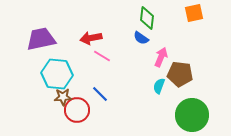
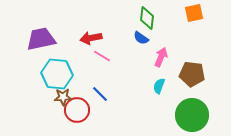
brown pentagon: moved 12 px right
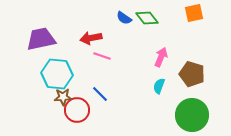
green diamond: rotated 45 degrees counterclockwise
blue semicircle: moved 17 px left, 20 px up
pink line: rotated 12 degrees counterclockwise
brown pentagon: rotated 10 degrees clockwise
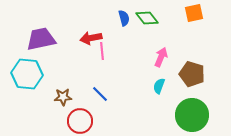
blue semicircle: rotated 140 degrees counterclockwise
pink line: moved 5 px up; rotated 66 degrees clockwise
cyan hexagon: moved 30 px left
red circle: moved 3 px right, 11 px down
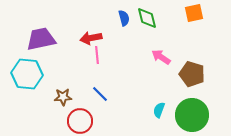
green diamond: rotated 25 degrees clockwise
pink line: moved 5 px left, 4 px down
pink arrow: rotated 78 degrees counterclockwise
cyan semicircle: moved 24 px down
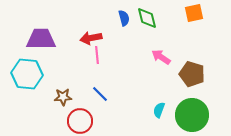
purple trapezoid: rotated 12 degrees clockwise
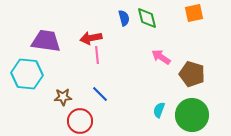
purple trapezoid: moved 5 px right, 2 px down; rotated 8 degrees clockwise
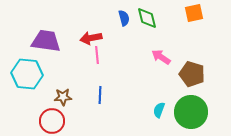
blue line: moved 1 px down; rotated 48 degrees clockwise
green circle: moved 1 px left, 3 px up
red circle: moved 28 px left
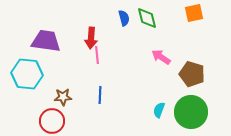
red arrow: rotated 75 degrees counterclockwise
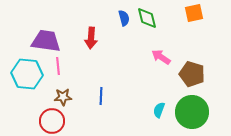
pink line: moved 39 px left, 11 px down
blue line: moved 1 px right, 1 px down
green circle: moved 1 px right
